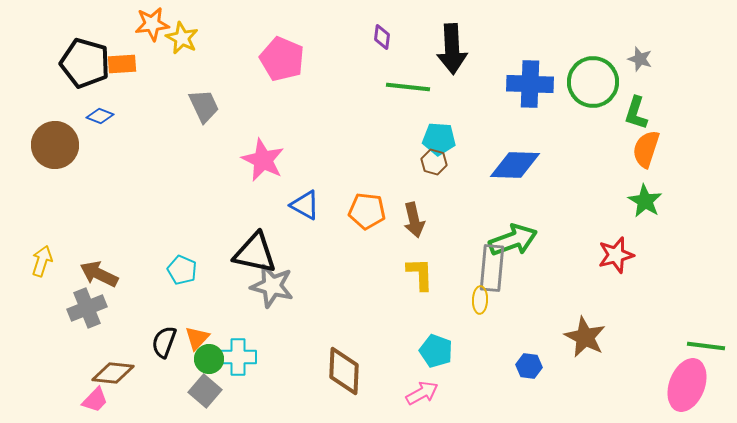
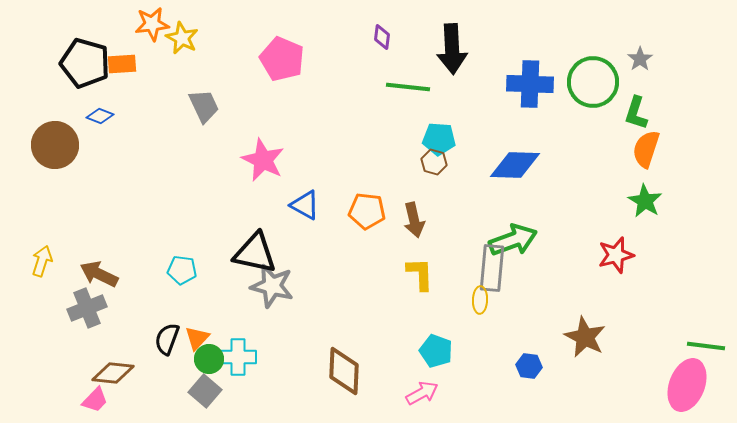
gray star at (640, 59): rotated 20 degrees clockwise
cyan pentagon at (182, 270): rotated 16 degrees counterclockwise
black semicircle at (164, 342): moved 3 px right, 3 px up
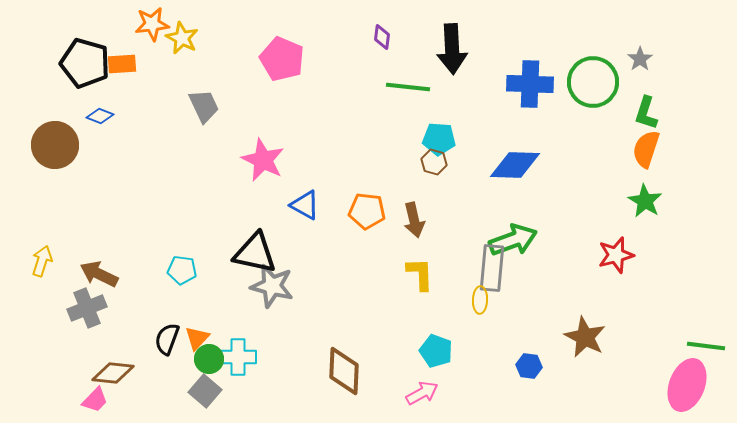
green L-shape at (636, 113): moved 10 px right
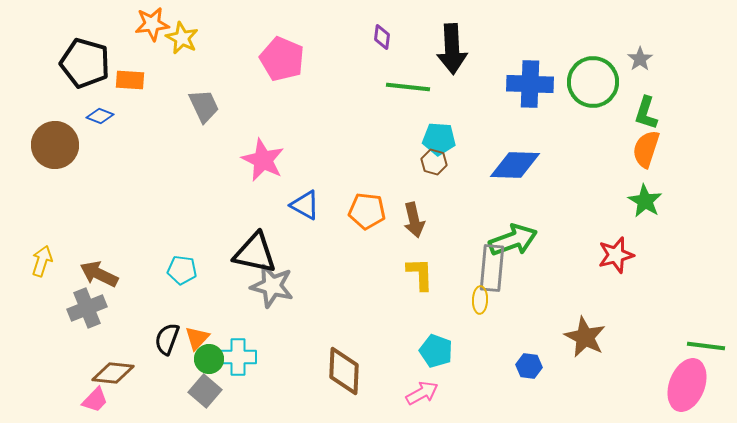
orange rectangle at (122, 64): moved 8 px right, 16 px down; rotated 8 degrees clockwise
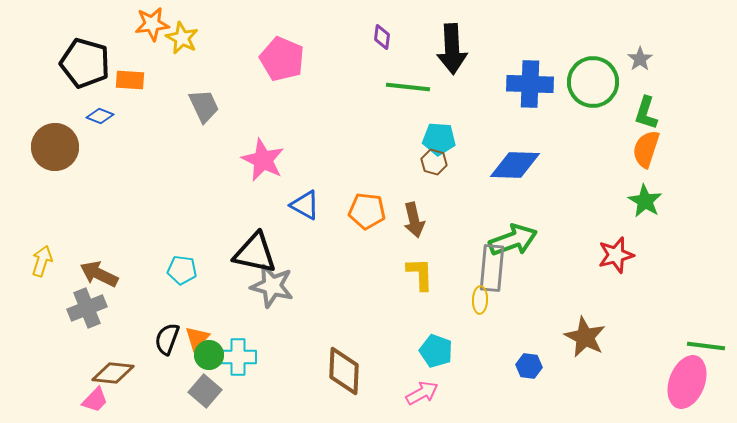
brown circle at (55, 145): moved 2 px down
green circle at (209, 359): moved 4 px up
pink ellipse at (687, 385): moved 3 px up
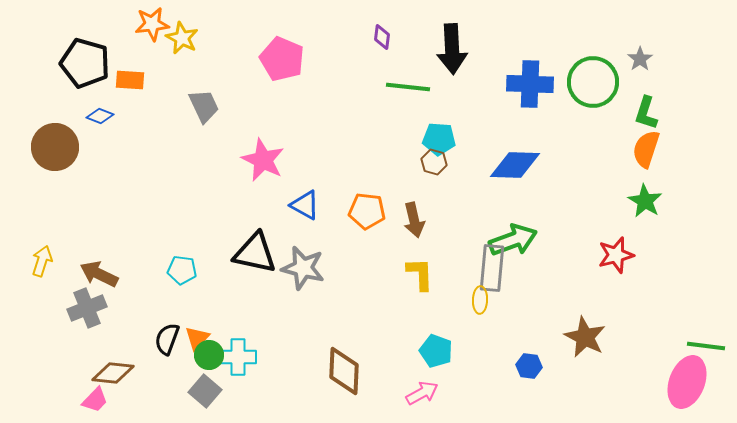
gray star at (272, 286): moved 31 px right, 18 px up
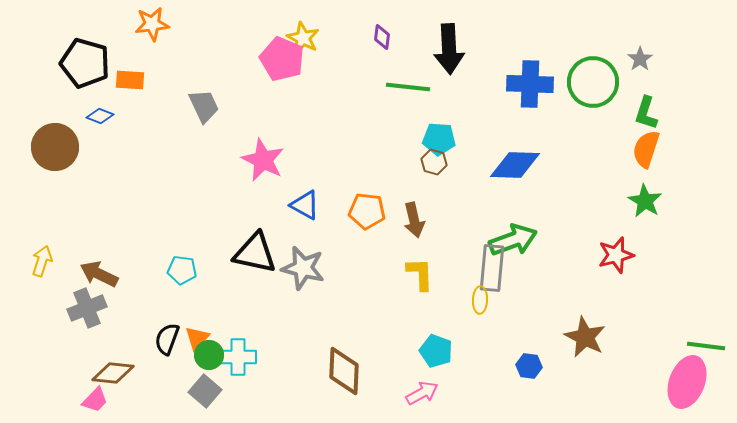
yellow star at (182, 38): moved 121 px right
black arrow at (452, 49): moved 3 px left
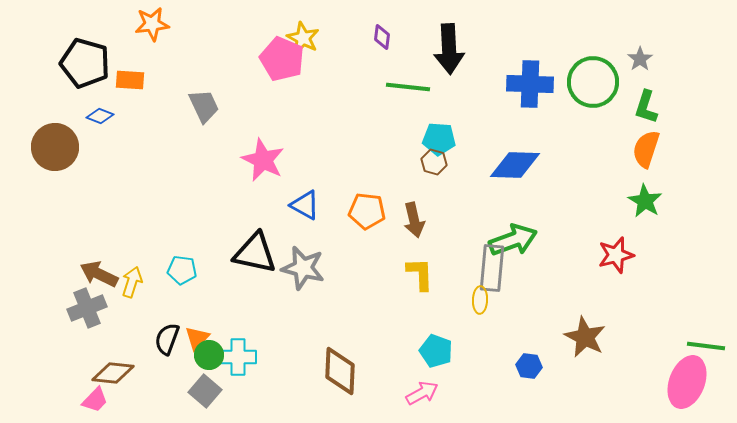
green L-shape at (646, 113): moved 6 px up
yellow arrow at (42, 261): moved 90 px right, 21 px down
brown diamond at (344, 371): moved 4 px left
